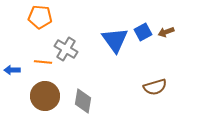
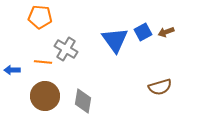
brown semicircle: moved 5 px right
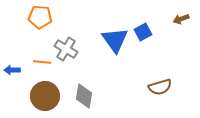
brown arrow: moved 15 px right, 13 px up
orange line: moved 1 px left
gray diamond: moved 1 px right, 5 px up
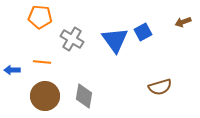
brown arrow: moved 2 px right, 3 px down
gray cross: moved 6 px right, 10 px up
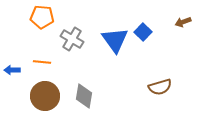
orange pentagon: moved 2 px right
blue square: rotated 18 degrees counterclockwise
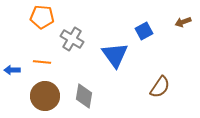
blue square: moved 1 px right, 1 px up; rotated 18 degrees clockwise
blue triangle: moved 15 px down
brown semicircle: rotated 40 degrees counterclockwise
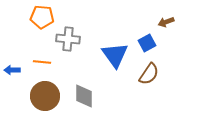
brown arrow: moved 17 px left
blue square: moved 3 px right, 12 px down
gray cross: moved 4 px left; rotated 25 degrees counterclockwise
brown semicircle: moved 11 px left, 13 px up
gray diamond: rotated 10 degrees counterclockwise
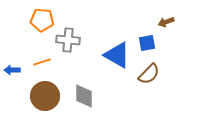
orange pentagon: moved 3 px down
gray cross: moved 1 px down
blue square: rotated 18 degrees clockwise
blue triangle: moved 2 px right; rotated 24 degrees counterclockwise
orange line: rotated 24 degrees counterclockwise
brown semicircle: rotated 10 degrees clockwise
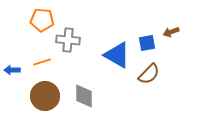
brown arrow: moved 5 px right, 10 px down
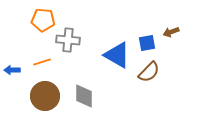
orange pentagon: moved 1 px right
brown semicircle: moved 2 px up
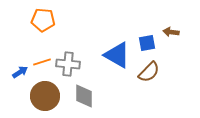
brown arrow: rotated 28 degrees clockwise
gray cross: moved 24 px down
blue arrow: moved 8 px right, 2 px down; rotated 147 degrees clockwise
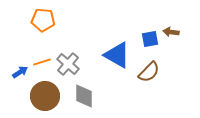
blue square: moved 3 px right, 4 px up
gray cross: rotated 35 degrees clockwise
